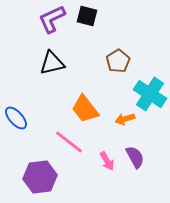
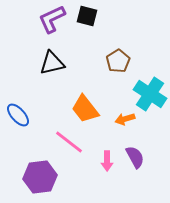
blue ellipse: moved 2 px right, 3 px up
pink arrow: rotated 30 degrees clockwise
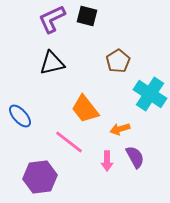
blue ellipse: moved 2 px right, 1 px down
orange arrow: moved 5 px left, 10 px down
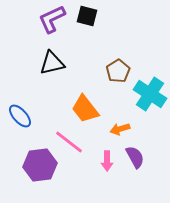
brown pentagon: moved 10 px down
purple hexagon: moved 12 px up
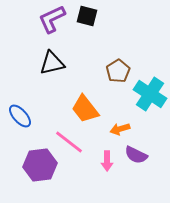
purple semicircle: moved 1 px right, 2 px up; rotated 145 degrees clockwise
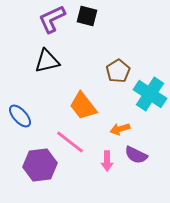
black triangle: moved 5 px left, 2 px up
orange trapezoid: moved 2 px left, 3 px up
pink line: moved 1 px right
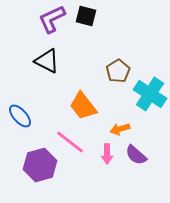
black square: moved 1 px left
black triangle: rotated 40 degrees clockwise
purple semicircle: rotated 15 degrees clockwise
pink arrow: moved 7 px up
purple hexagon: rotated 8 degrees counterclockwise
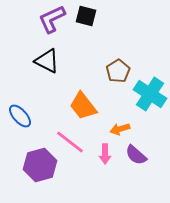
pink arrow: moved 2 px left
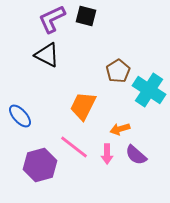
black triangle: moved 6 px up
cyan cross: moved 1 px left, 4 px up
orange trapezoid: rotated 64 degrees clockwise
pink line: moved 4 px right, 5 px down
pink arrow: moved 2 px right
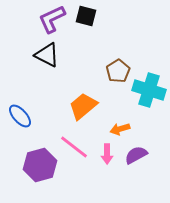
cyan cross: rotated 16 degrees counterclockwise
orange trapezoid: rotated 24 degrees clockwise
purple semicircle: rotated 110 degrees clockwise
